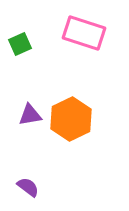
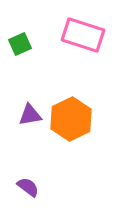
pink rectangle: moved 1 px left, 2 px down
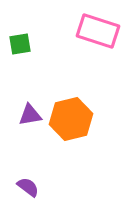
pink rectangle: moved 15 px right, 4 px up
green square: rotated 15 degrees clockwise
orange hexagon: rotated 12 degrees clockwise
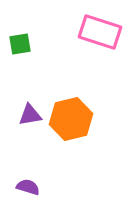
pink rectangle: moved 2 px right, 1 px down
purple semicircle: rotated 20 degrees counterclockwise
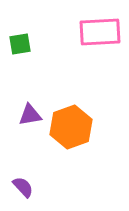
pink rectangle: rotated 21 degrees counterclockwise
orange hexagon: moved 8 px down; rotated 6 degrees counterclockwise
purple semicircle: moved 5 px left; rotated 30 degrees clockwise
